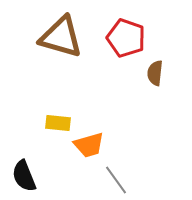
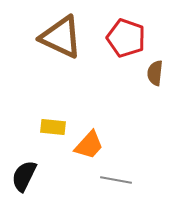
brown triangle: rotated 9 degrees clockwise
yellow rectangle: moved 5 px left, 4 px down
orange trapezoid: rotated 32 degrees counterclockwise
black semicircle: rotated 48 degrees clockwise
gray line: rotated 44 degrees counterclockwise
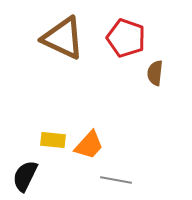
brown triangle: moved 2 px right, 1 px down
yellow rectangle: moved 13 px down
black semicircle: moved 1 px right
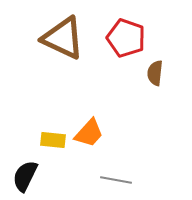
orange trapezoid: moved 12 px up
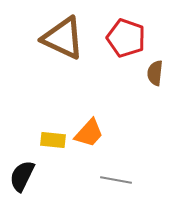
black semicircle: moved 3 px left
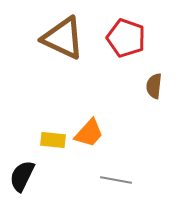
brown semicircle: moved 1 px left, 13 px down
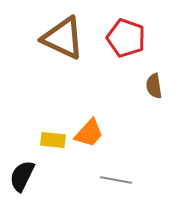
brown semicircle: rotated 15 degrees counterclockwise
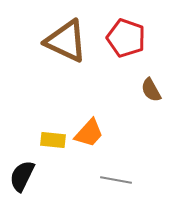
brown triangle: moved 3 px right, 3 px down
brown semicircle: moved 3 px left, 4 px down; rotated 20 degrees counterclockwise
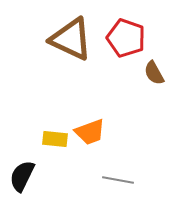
brown triangle: moved 5 px right, 2 px up
brown semicircle: moved 3 px right, 17 px up
orange trapezoid: moved 1 px right, 1 px up; rotated 28 degrees clockwise
yellow rectangle: moved 2 px right, 1 px up
gray line: moved 2 px right
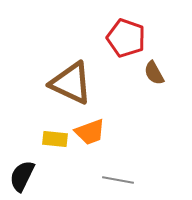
brown triangle: moved 44 px down
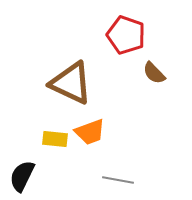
red pentagon: moved 3 px up
brown semicircle: rotated 15 degrees counterclockwise
